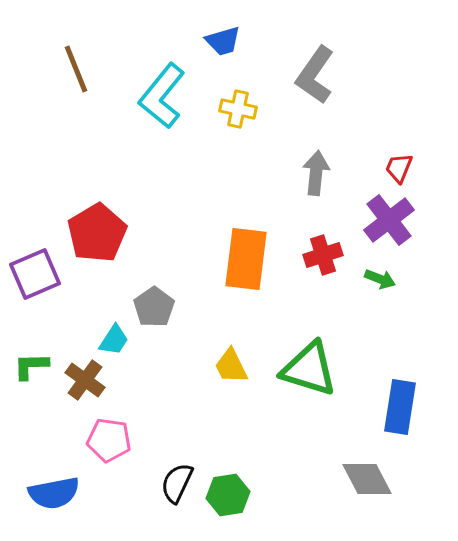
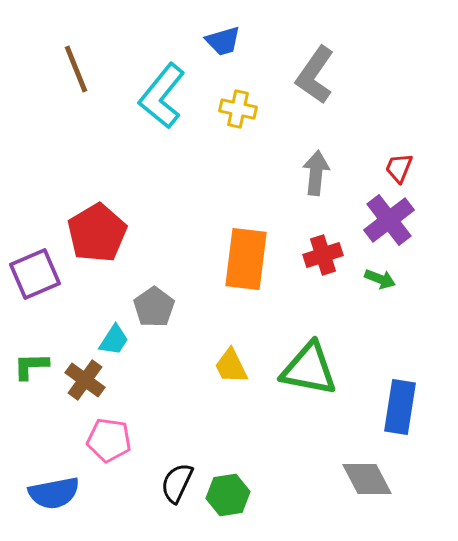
green triangle: rotated 6 degrees counterclockwise
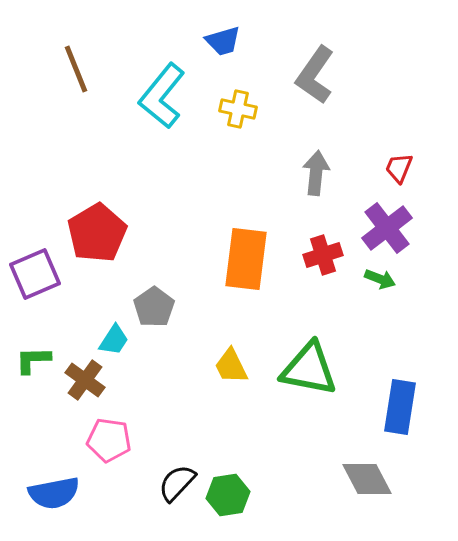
purple cross: moved 2 px left, 8 px down
green L-shape: moved 2 px right, 6 px up
black semicircle: rotated 18 degrees clockwise
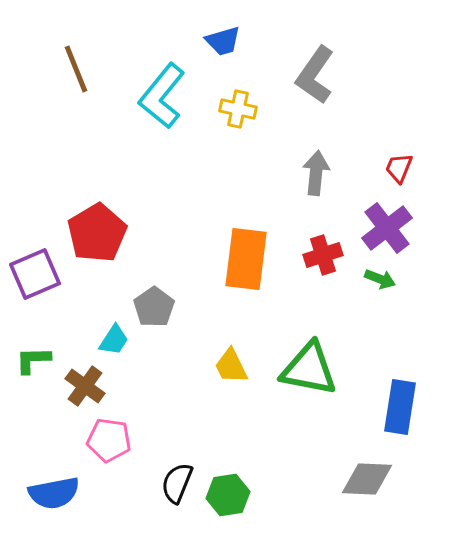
brown cross: moved 6 px down
gray diamond: rotated 60 degrees counterclockwise
black semicircle: rotated 21 degrees counterclockwise
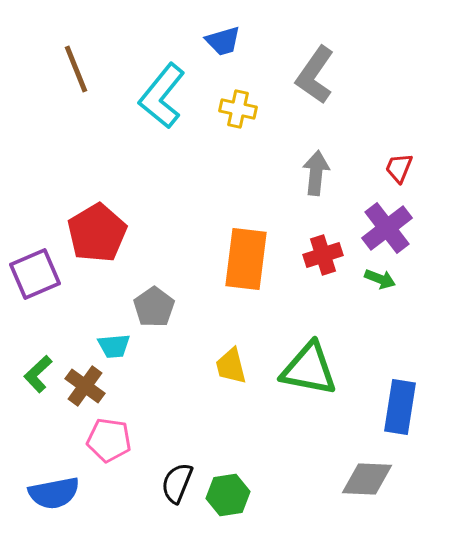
cyan trapezoid: moved 6 px down; rotated 52 degrees clockwise
green L-shape: moved 5 px right, 14 px down; rotated 42 degrees counterclockwise
yellow trapezoid: rotated 12 degrees clockwise
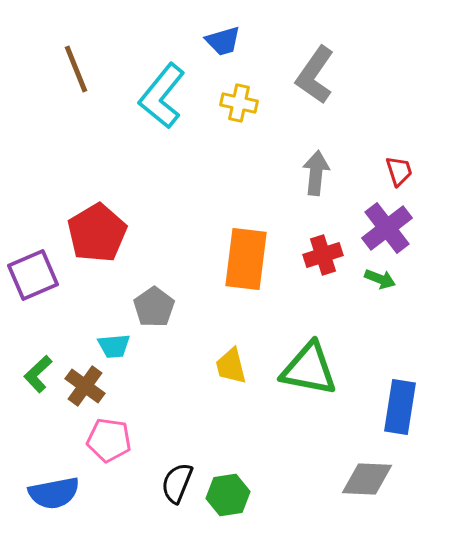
yellow cross: moved 1 px right, 6 px up
red trapezoid: moved 3 px down; rotated 140 degrees clockwise
purple square: moved 2 px left, 1 px down
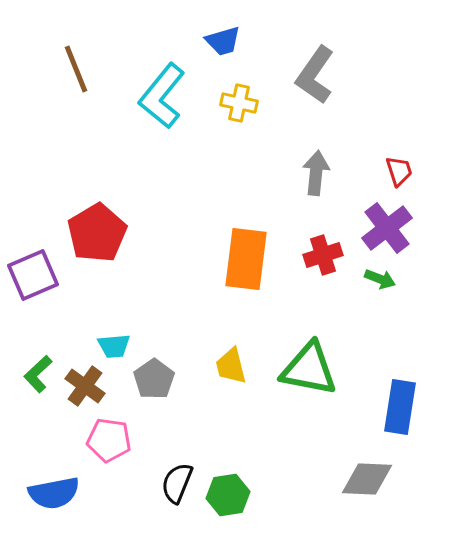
gray pentagon: moved 72 px down
